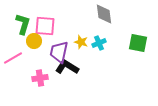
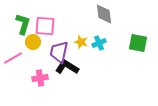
yellow circle: moved 1 px left, 1 px down
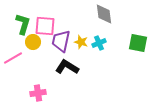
purple trapezoid: moved 2 px right, 11 px up
pink cross: moved 2 px left, 15 px down
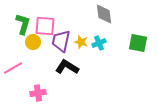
pink line: moved 10 px down
